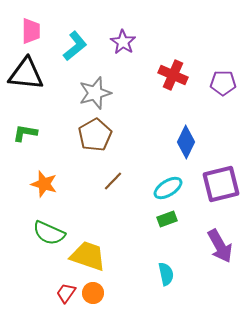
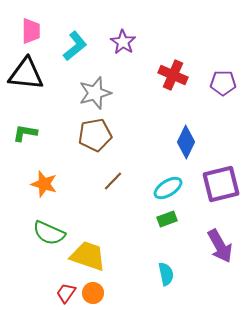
brown pentagon: rotated 20 degrees clockwise
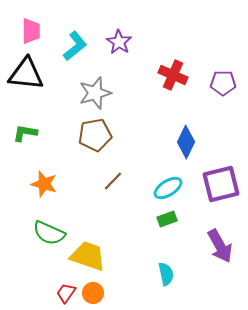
purple star: moved 4 px left
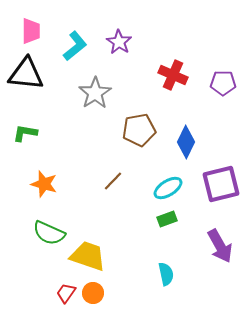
gray star: rotated 16 degrees counterclockwise
brown pentagon: moved 44 px right, 5 px up
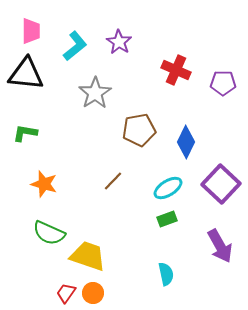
red cross: moved 3 px right, 5 px up
purple square: rotated 33 degrees counterclockwise
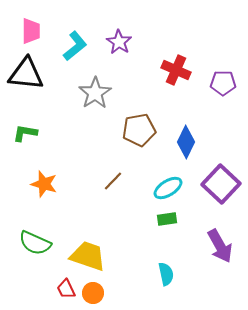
green rectangle: rotated 12 degrees clockwise
green semicircle: moved 14 px left, 10 px down
red trapezoid: moved 4 px up; rotated 60 degrees counterclockwise
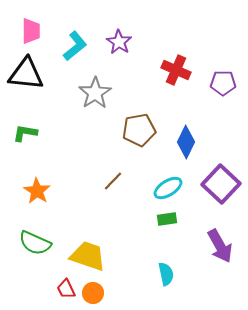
orange star: moved 7 px left, 7 px down; rotated 16 degrees clockwise
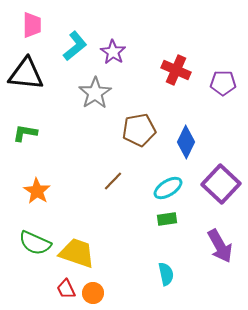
pink trapezoid: moved 1 px right, 6 px up
purple star: moved 6 px left, 10 px down
yellow trapezoid: moved 11 px left, 3 px up
